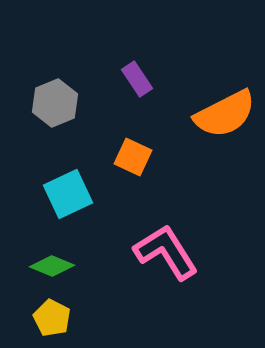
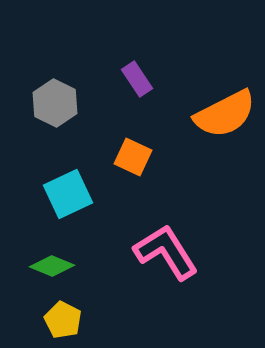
gray hexagon: rotated 12 degrees counterclockwise
yellow pentagon: moved 11 px right, 2 px down
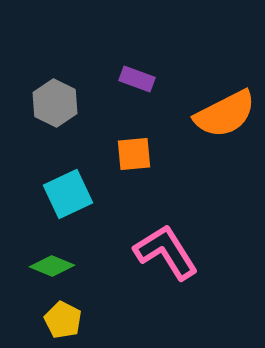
purple rectangle: rotated 36 degrees counterclockwise
orange square: moved 1 px right, 3 px up; rotated 30 degrees counterclockwise
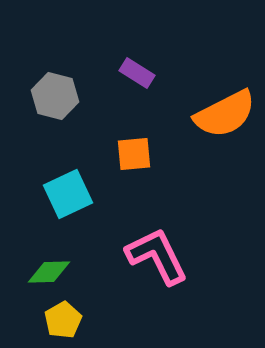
purple rectangle: moved 6 px up; rotated 12 degrees clockwise
gray hexagon: moved 7 px up; rotated 12 degrees counterclockwise
pink L-shape: moved 9 px left, 4 px down; rotated 6 degrees clockwise
green diamond: moved 3 px left, 6 px down; rotated 24 degrees counterclockwise
yellow pentagon: rotated 15 degrees clockwise
